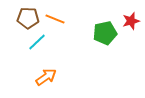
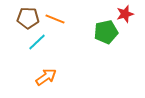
red star: moved 6 px left, 7 px up
green pentagon: moved 1 px right, 1 px up
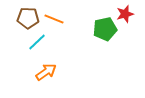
orange line: moved 1 px left
green pentagon: moved 1 px left, 3 px up
orange arrow: moved 5 px up
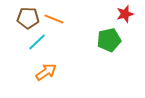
green pentagon: moved 4 px right, 11 px down
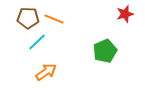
green pentagon: moved 4 px left, 11 px down; rotated 10 degrees counterclockwise
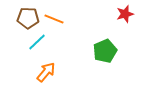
orange arrow: rotated 15 degrees counterclockwise
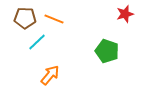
brown pentagon: moved 3 px left
green pentagon: moved 2 px right; rotated 30 degrees counterclockwise
orange arrow: moved 4 px right, 3 px down
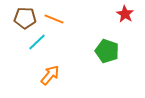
red star: rotated 24 degrees counterclockwise
